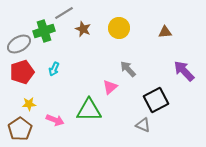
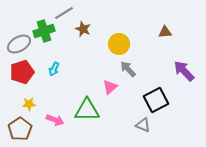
yellow circle: moved 16 px down
green triangle: moved 2 px left
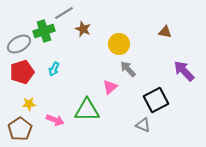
brown triangle: rotated 16 degrees clockwise
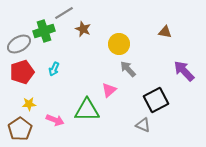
pink triangle: moved 1 px left, 3 px down
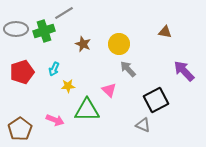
brown star: moved 15 px down
gray ellipse: moved 3 px left, 15 px up; rotated 30 degrees clockwise
pink triangle: rotated 35 degrees counterclockwise
yellow star: moved 39 px right, 18 px up
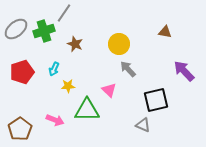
gray line: rotated 24 degrees counterclockwise
gray ellipse: rotated 40 degrees counterclockwise
brown star: moved 8 px left
black square: rotated 15 degrees clockwise
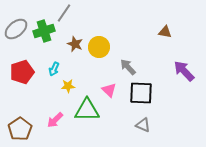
yellow circle: moved 20 px left, 3 px down
gray arrow: moved 2 px up
black square: moved 15 px left, 7 px up; rotated 15 degrees clockwise
pink arrow: rotated 114 degrees clockwise
